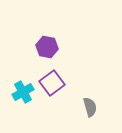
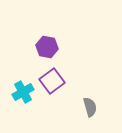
purple square: moved 2 px up
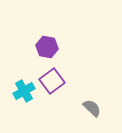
cyan cross: moved 1 px right, 1 px up
gray semicircle: moved 2 px right, 1 px down; rotated 30 degrees counterclockwise
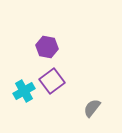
gray semicircle: rotated 96 degrees counterclockwise
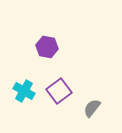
purple square: moved 7 px right, 10 px down
cyan cross: rotated 30 degrees counterclockwise
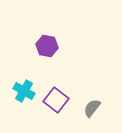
purple hexagon: moved 1 px up
purple square: moved 3 px left, 9 px down; rotated 15 degrees counterclockwise
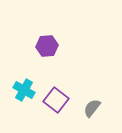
purple hexagon: rotated 15 degrees counterclockwise
cyan cross: moved 1 px up
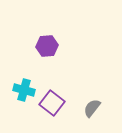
cyan cross: rotated 15 degrees counterclockwise
purple square: moved 4 px left, 3 px down
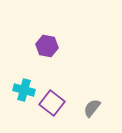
purple hexagon: rotated 15 degrees clockwise
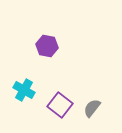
cyan cross: rotated 15 degrees clockwise
purple square: moved 8 px right, 2 px down
